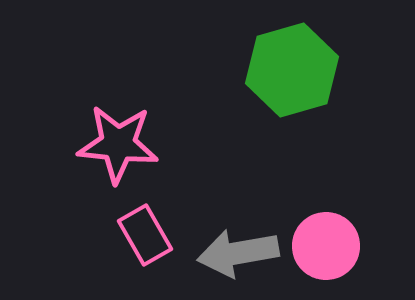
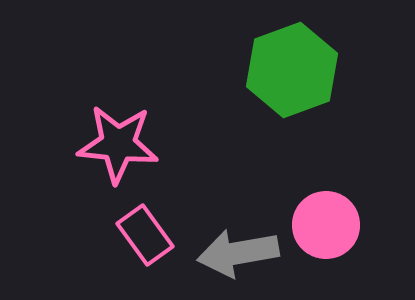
green hexagon: rotated 4 degrees counterclockwise
pink rectangle: rotated 6 degrees counterclockwise
pink circle: moved 21 px up
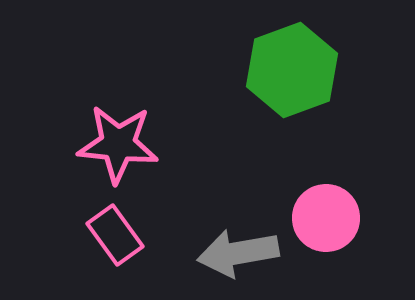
pink circle: moved 7 px up
pink rectangle: moved 30 px left
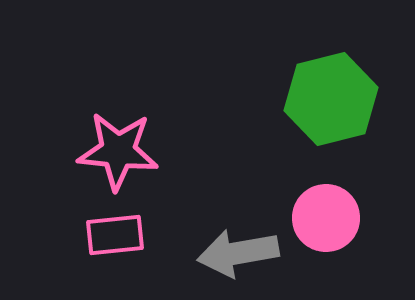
green hexagon: moved 39 px right, 29 px down; rotated 6 degrees clockwise
pink star: moved 7 px down
pink rectangle: rotated 60 degrees counterclockwise
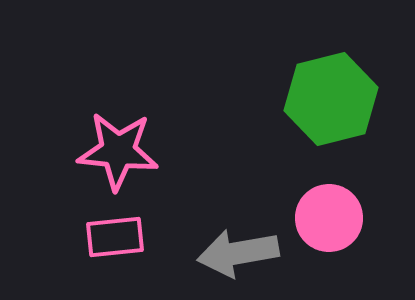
pink circle: moved 3 px right
pink rectangle: moved 2 px down
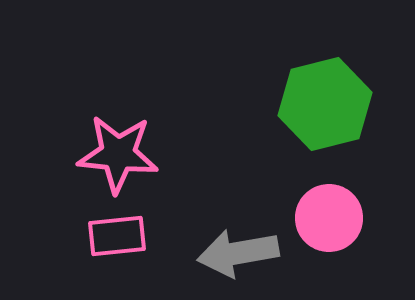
green hexagon: moved 6 px left, 5 px down
pink star: moved 3 px down
pink rectangle: moved 2 px right, 1 px up
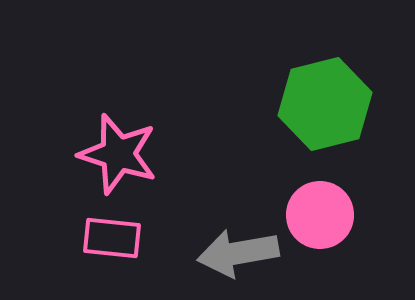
pink star: rotated 12 degrees clockwise
pink circle: moved 9 px left, 3 px up
pink rectangle: moved 5 px left, 2 px down; rotated 12 degrees clockwise
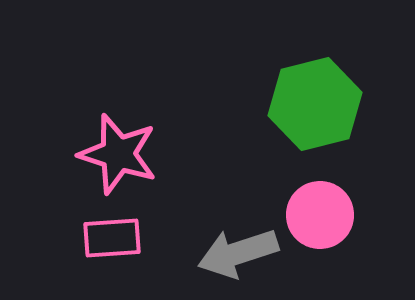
green hexagon: moved 10 px left
pink rectangle: rotated 10 degrees counterclockwise
gray arrow: rotated 8 degrees counterclockwise
